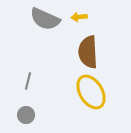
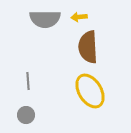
gray semicircle: rotated 24 degrees counterclockwise
brown semicircle: moved 5 px up
gray line: rotated 18 degrees counterclockwise
yellow ellipse: moved 1 px left, 1 px up
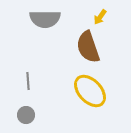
yellow arrow: moved 21 px right; rotated 49 degrees counterclockwise
brown semicircle: rotated 16 degrees counterclockwise
yellow ellipse: rotated 12 degrees counterclockwise
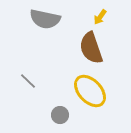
gray semicircle: rotated 12 degrees clockwise
brown semicircle: moved 3 px right, 1 px down
gray line: rotated 42 degrees counterclockwise
gray circle: moved 34 px right
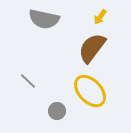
gray semicircle: moved 1 px left
brown semicircle: moved 1 px right; rotated 56 degrees clockwise
gray circle: moved 3 px left, 4 px up
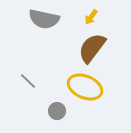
yellow arrow: moved 9 px left
yellow ellipse: moved 5 px left, 4 px up; rotated 24 degrees counterclockwise
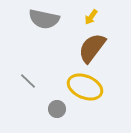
gray circle: moved 2 px up
